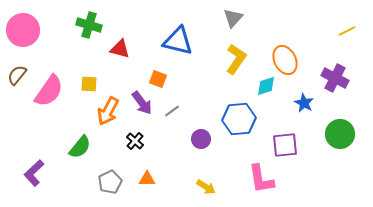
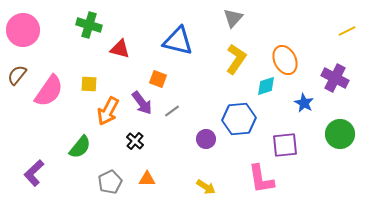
purple circle: moved 5 px right
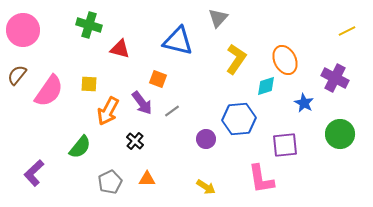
gray triangle: moved 15 px left
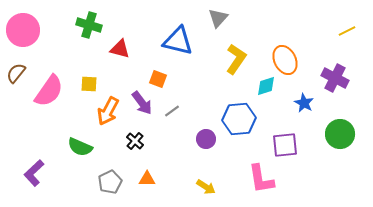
brown semicircle: moved 1 px left, 2 px up
green semicircle: rotated 75 degrees clockwise
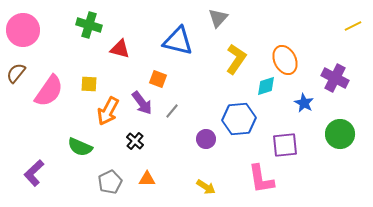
yellow line: moved 6 px right, 5 px up
gray line: rotated 14 degrees counterclockwise
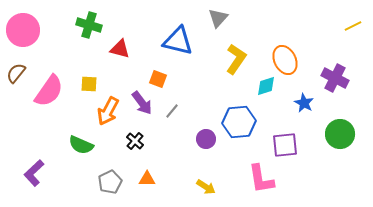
blue hexagon: moved 3 px down
green semicircle: moved 1 px right, 2 px up
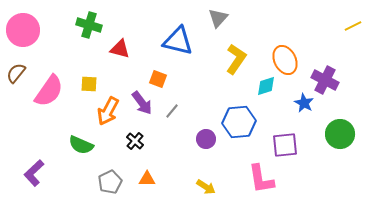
purple cross: moved 10 px left, 2 px down
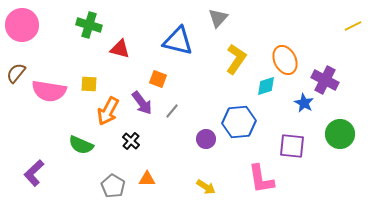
pink circle: moved 1 px left, 5 px up
pink semicircle: rotated 64 degrees clockwise
black cross: moved 4 px left
purple square: moved 7 px right, 1 px down; rotated 12 degrees clockwise
gray pentagon: moved 3 px right, 4 px down; rotated 15 degrees counterclockwise
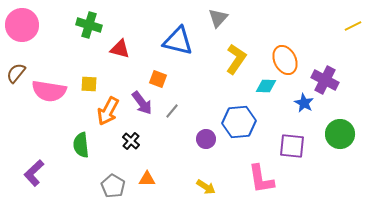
cyan diamond: rotated 20 degrees clockwise
green semicircle: rotated 60 degrees clockwise
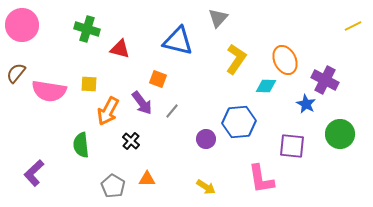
green cross: moved 2 px left, 4 px down
blue star: moved 2 px right, 1 px down
